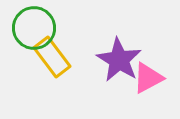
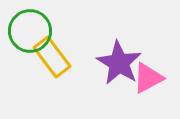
green circle: moved 4 px left, 3 px down
purple star: moved 3 px down
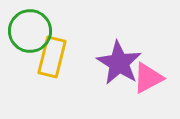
yellow rectangle: rotated 51 degrees clockwise
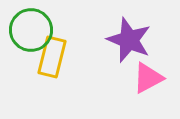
green circle: moved 1 px right, 1 px up
purple star: moved 10 px right, 23 px up; rotated 9 degrees counterclockwise
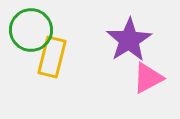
purple star: rotated 18 degrees clockwise
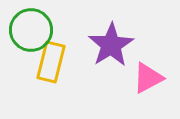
purple star: moved 18 px left, 5 px down
yellow rectangle: moved 1 px left, 5 px down
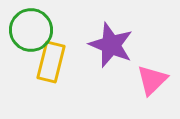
purple star: rotated 18 degrees counterclockwise
pink triangle: moved 4 px right, 2 px down; rotated 16 degrees counterclockwise
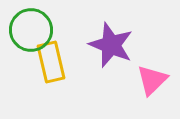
yellow rectangle: rotated 27 degrees counterclockwise
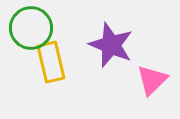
green circle: moved 2 px up
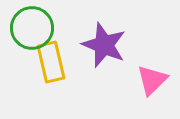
green circle: moved 1 px right
purple star: moved 7 px left
